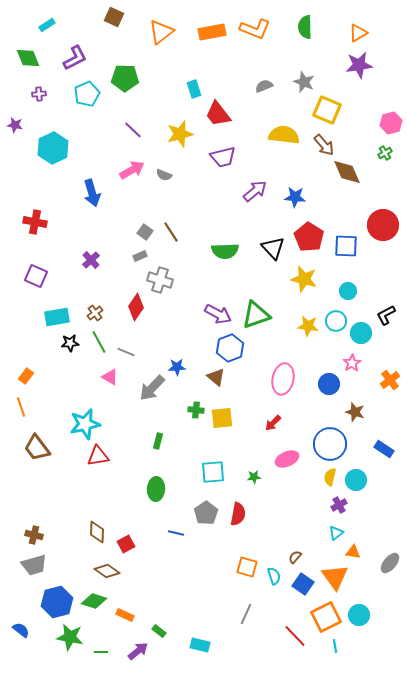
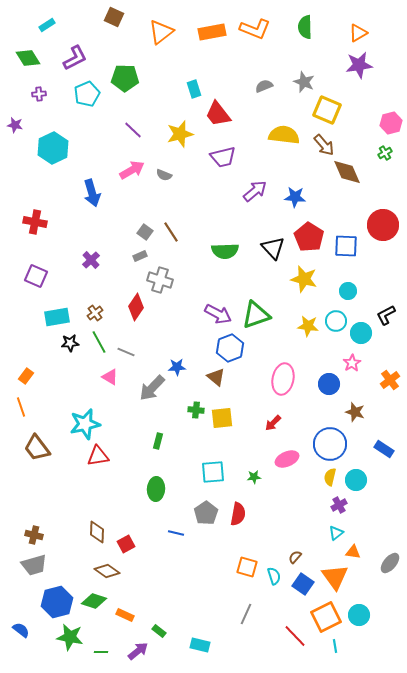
green diamond at (28, 58): rotated 10 degrees counterclockwise
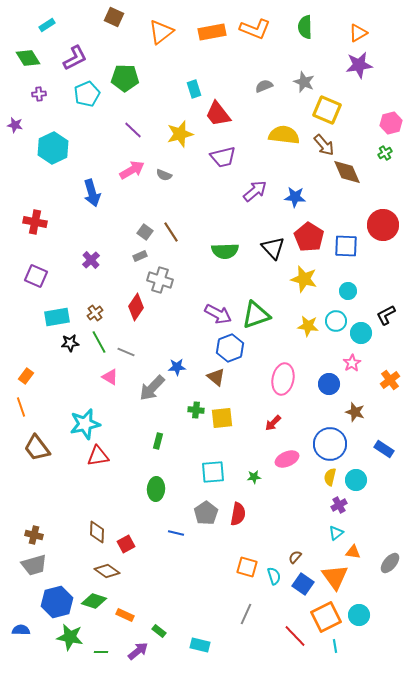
blue semicircle at (21, 630): rotated 36 degrees counterclockwise
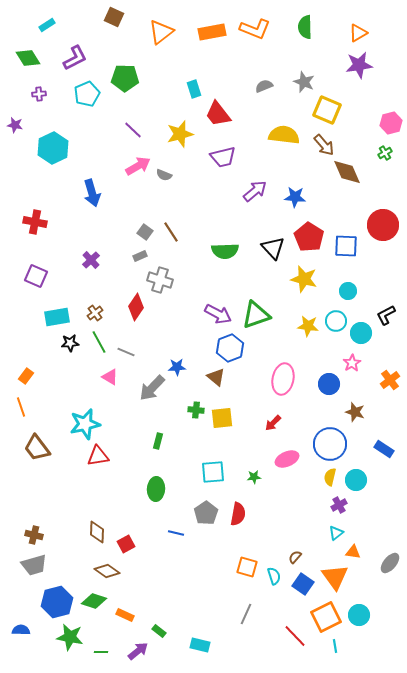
pink arrow at (132, 170): moved 6 px right, 4 px up
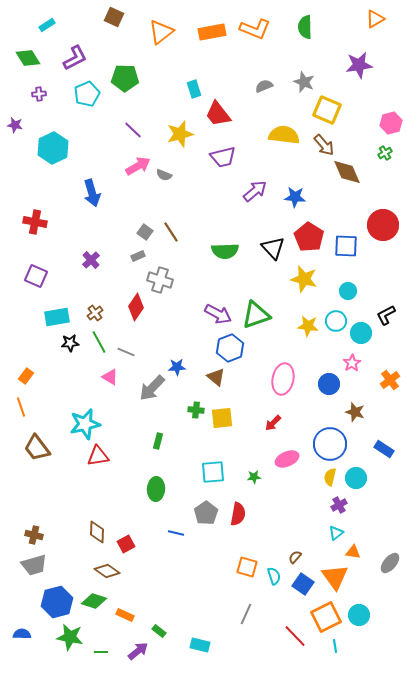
orange triangle at (358, 33): moved 17 px right, 14 px up
gray rectangle at (140, 256): moved 2 px left
cyan circle at (356, 480): moved 2 px up
blue semicircle at (21, 630): moved 1 px right, 4 px down
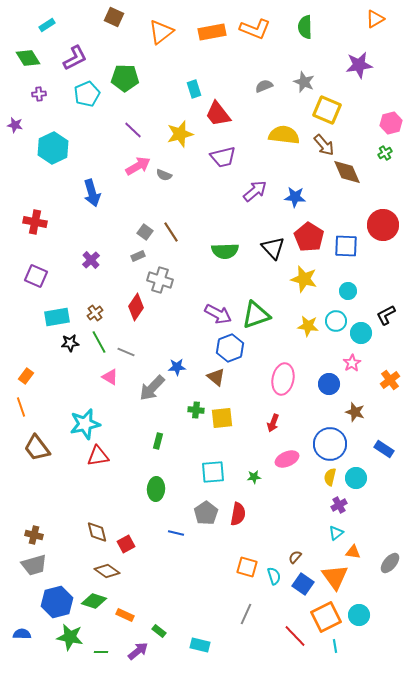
red arrow at (273, 423): rotated 24 degrees counterclockwise
brown diamond at (97, 532): rotated 15 degrees counterclockwise
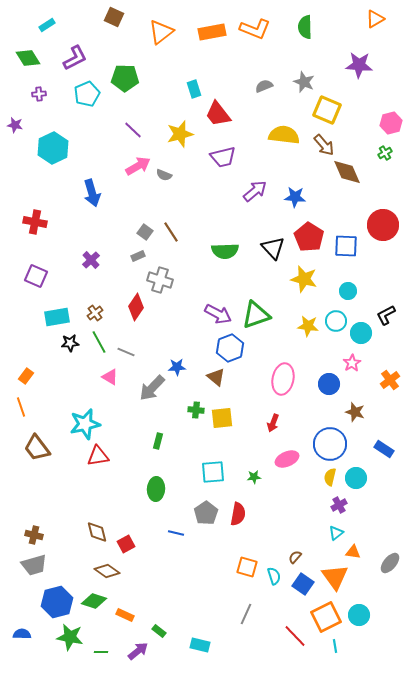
purple star at (359, 65): rotated 12 degrees clockwise
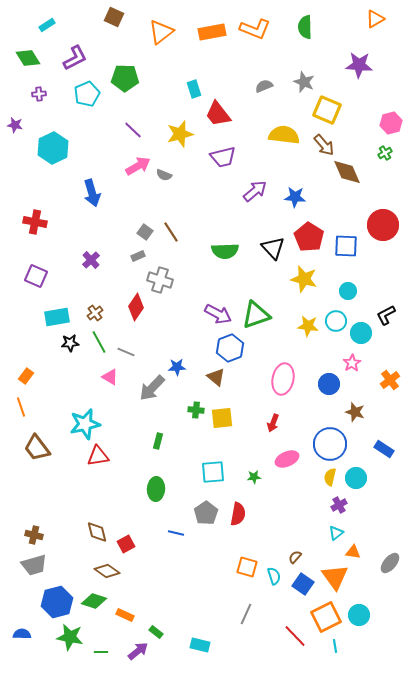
green rectangle at (159, 631): moved 3 px left, 1 px down
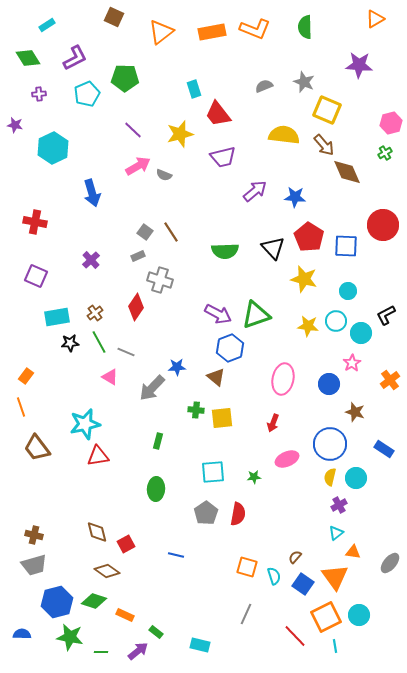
blue line at (176, 533): moved 22 px down
